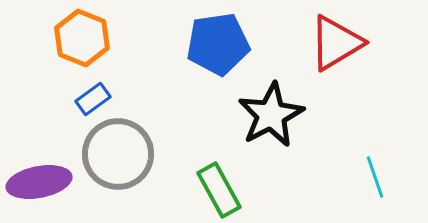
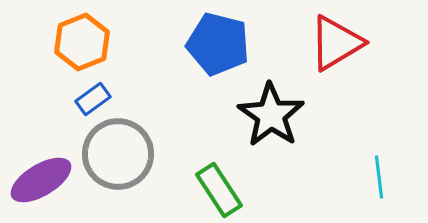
orange hexagon: moved 4 px down; rotated 16 degrees clockwise
blue pentagon: rotated 22 degrees clockwise
black star: rotated 10 degrees counterclockwise
cyan line: moved 4 px right; rotated 12 degrees clockwise
purple ellipse: moved 2 px right, 2 px up; rotated 20 degrees counterclockwise
green rectangle: rotated 4 degrees counterclockwise
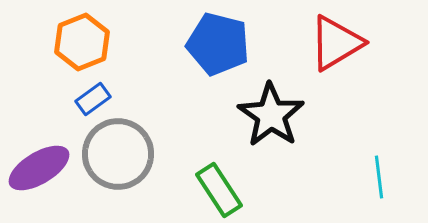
purple ellipse: moved 2 px left, 12 px up
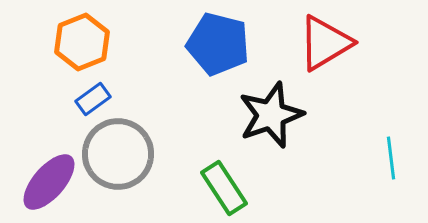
red triangle: moved 11 px left
black star: rotated 18 degrees clockwise
purple ellipse: moved 10 px right, 14 px down; rotated 18 degrees counterclockwise
cyan line: moved 12 px right, 19 px up
green rectangle: moved 5 px right, 2 px up
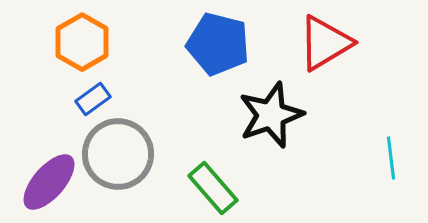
orange hexagon: rotated 8 degrees counterclockwise
green rectangle: moved 11 px left; rotated 8 degrees counterclockwise
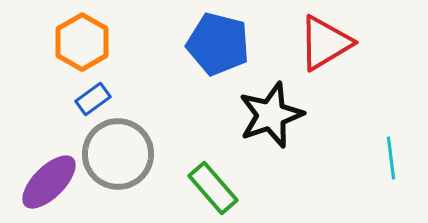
purple ellipse: rotated 4 degrees clockwise
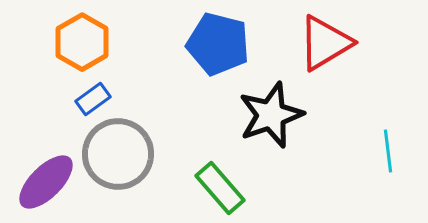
cyan line: moved 3 px left, 7 px up
purple ellipse: moved 3 px left
green rectangle: moved 7 px right
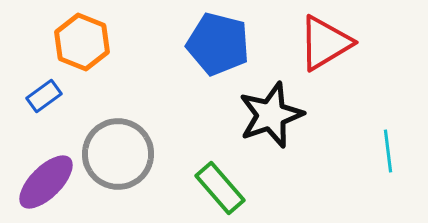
orange hexagon: rotated 8 degrees counterclockwise
blue rectangle: moved 49 px left, 3 px up
